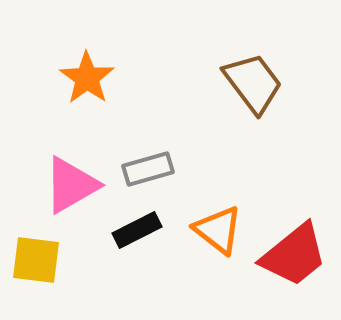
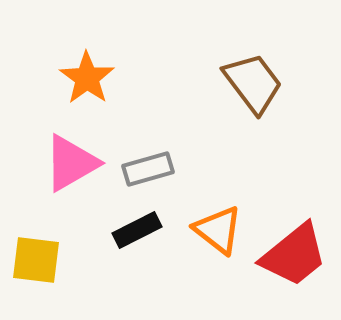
pink triangle: moved 22 px up
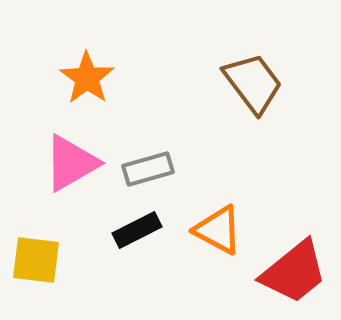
orange triangle: rotated 10 degrees counterclockwise
red trapezoid: moved 17 px down
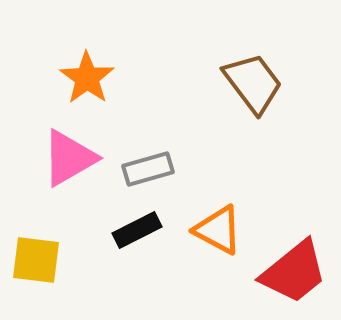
pink triangle: moved 2 px left, 5 px up
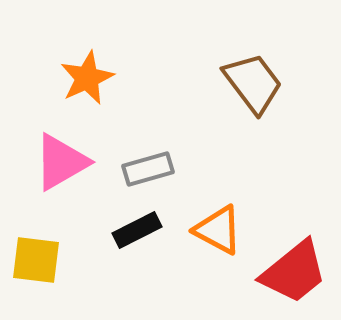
orange star: rotated 12 degrees clockwise
pink triangle: moved 8 px left, 4 px down
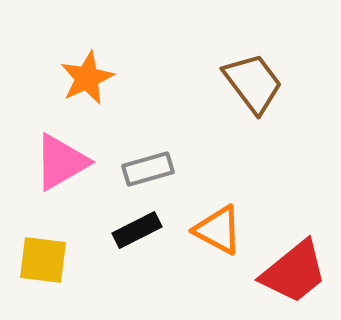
yellow square: moved 7 px right
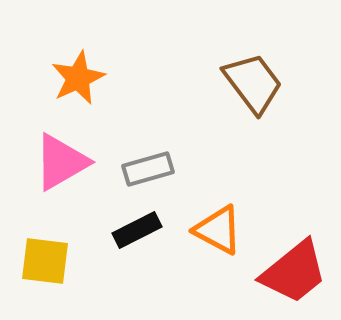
orange star: moved 9 px left
yellow square: moved 2 px right, 1 px down
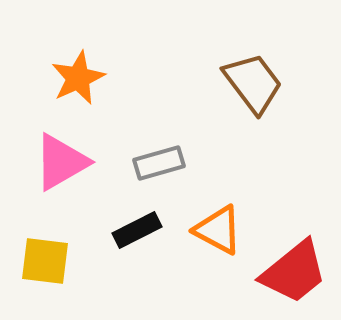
gray rectangle: moved 11 px right, 6 px up
